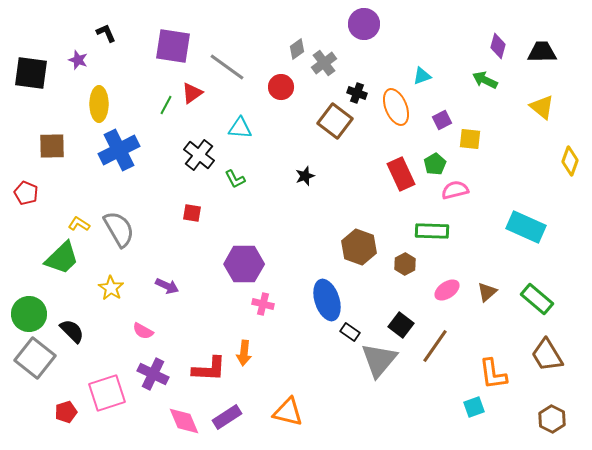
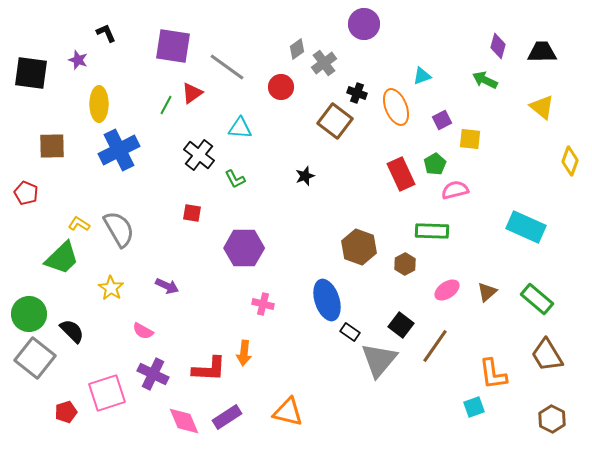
purple hexagon at (244, 264): moved 16 px up
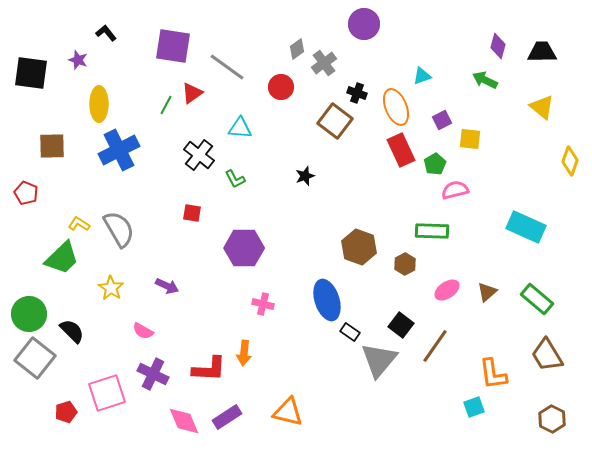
black L-shape at (106, 33): rotated 15 degrees counterclockwise
red rectangle at (401, 174): moved 24 px up
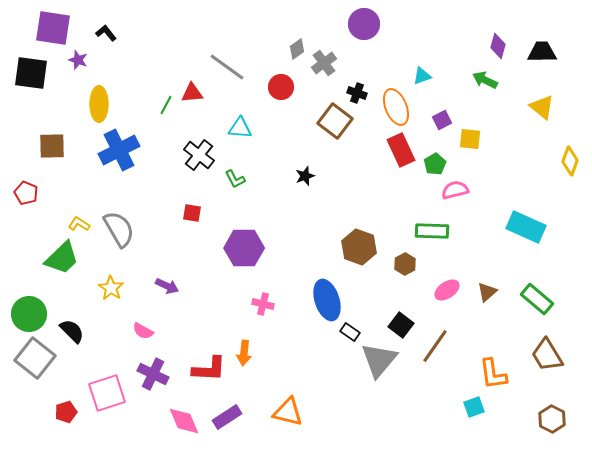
purple square at (173, 46): moved 120 px left, 18 px up
red triangle at (192, 93): rotated 30 degrees clockwise
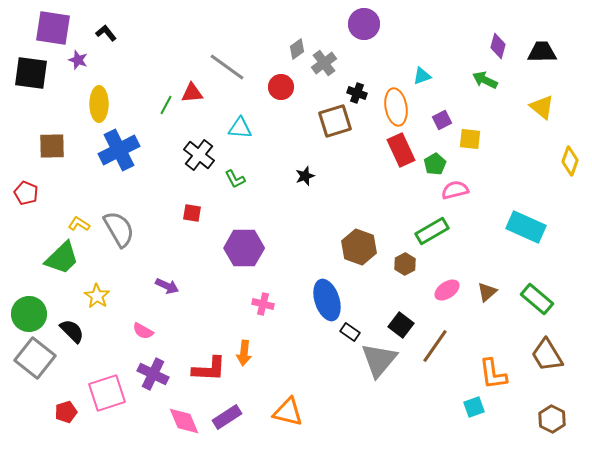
orange ellipse at (396, 107): rotated 12 degrees clockwise
brown square at (335, 121): rotated 36 degrees clockwise
green rectangle at (432, 231): rotated 32 degrees counterclockwise
yellow star at (111, 288): moved 14 px left, 8 px down
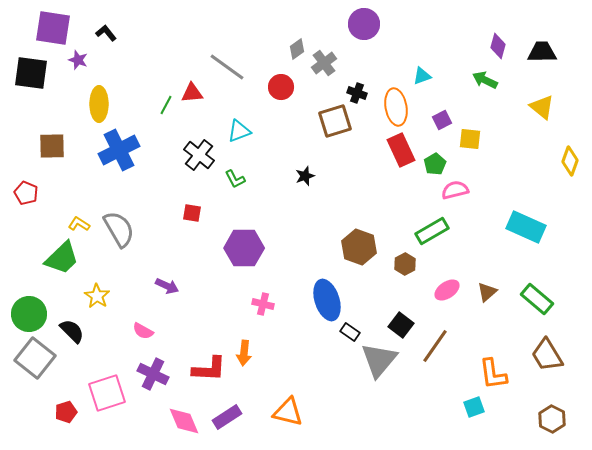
cyan triangle at (240, 128): moved 1 px left, 3 px down; rotated 25 degrees counterclockwise
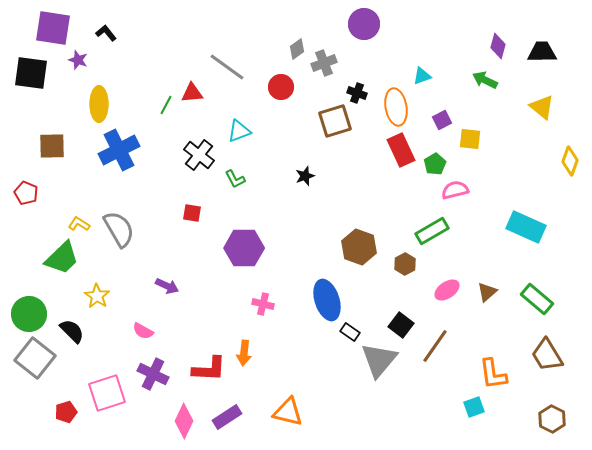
gray cross at (324, 63): rotated 15 degrees clockwise
pink diamond at (184, 421): rotated 48 degrees clockwise
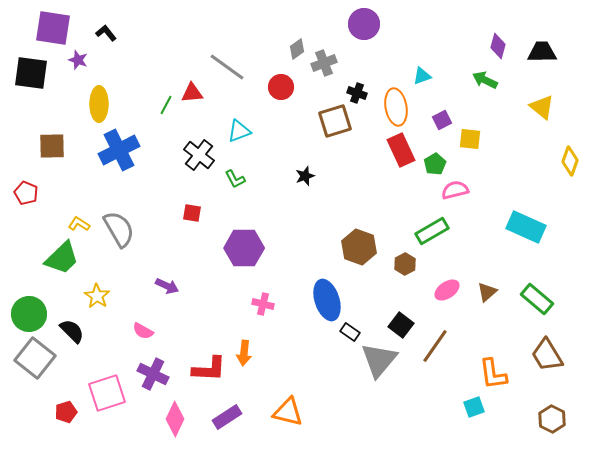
pink diamond at (184, 421): moved 9 px left, 2 px up
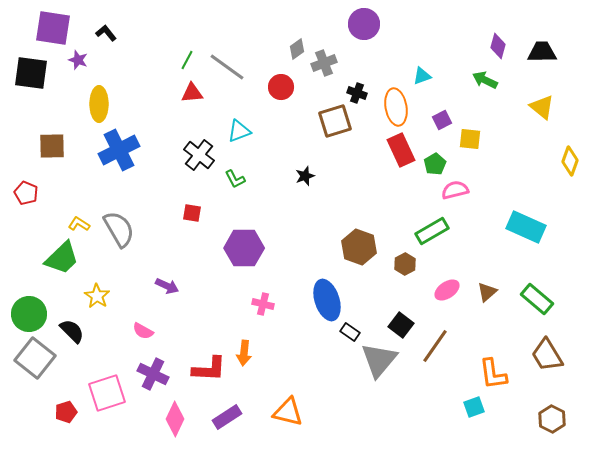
green line at (166, 105): moved 21 px right, 45 px up
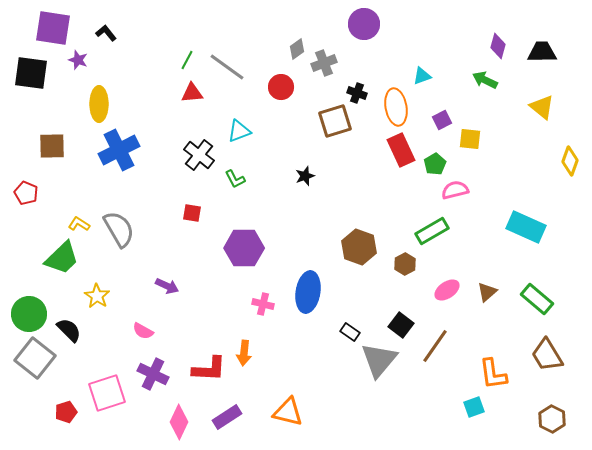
blue ellipse at (327, 300): moved 19 px left, 8 px up; rotated 27 degrees clockwise
black semicircle at (72, 331): moved 3 px left, 1 px up
pink diamond at (175, 419): moved 4 px right, 3 px down
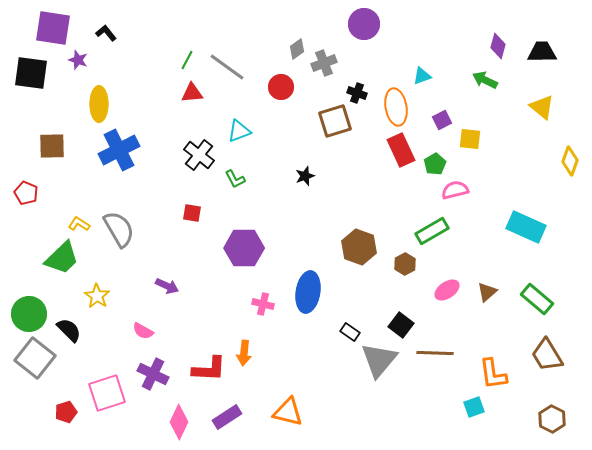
brown line at (435, 346): moved 7 px down; rotated 57 degrees clockwise
